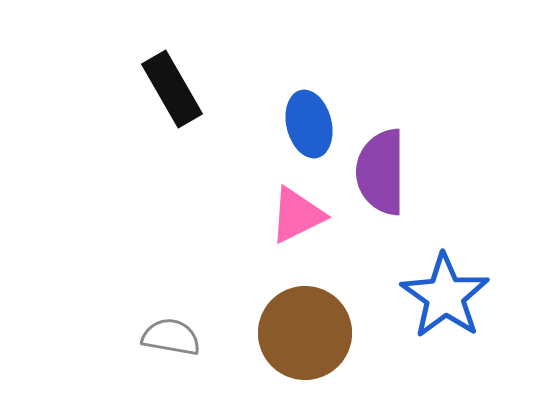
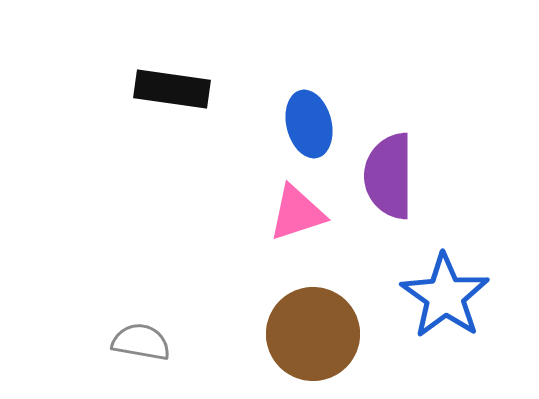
black rectangle: rotated 52 degrees counterclockwise
purple semicircle: moved 8 px right, 4 px down
pink triangle: moved 2 px up; rotated 8 degrees clockwise
brown circle: moved 8 px right, 1 px down
gray semicircle: moved 30 px left, 5 px down
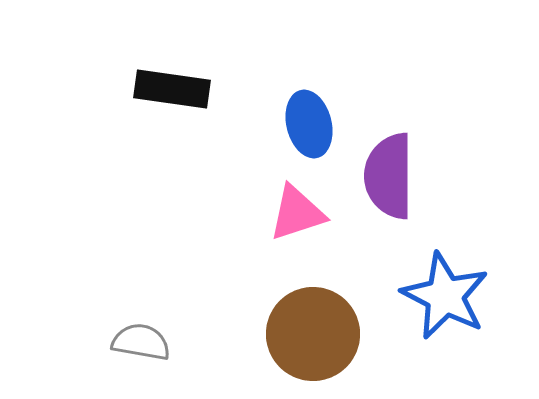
blue star: rotated 8 degrees counterclockwise
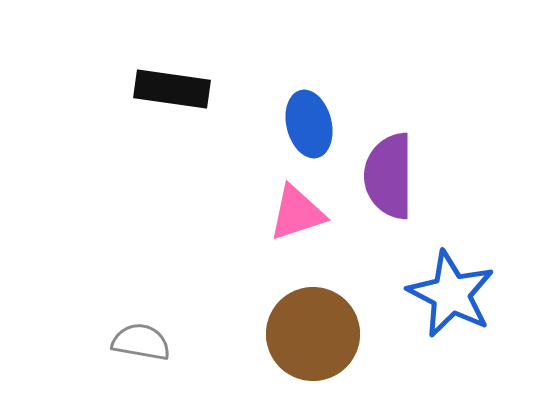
blue star: moved 6 px right, 2 px up
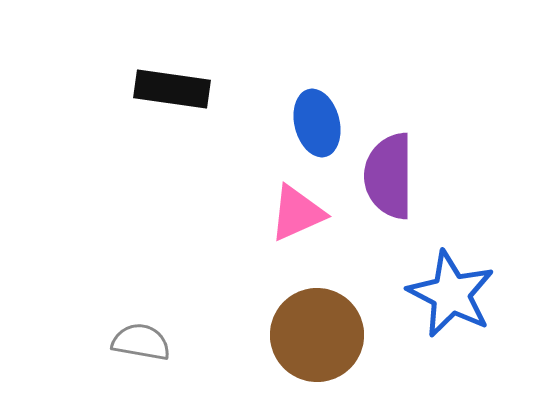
blue ellipse: moved 8 px right, 1 px up
pink triangle: rotated 6 degrees counterclockwise
brown circle: moved 4 px right, 1 px down
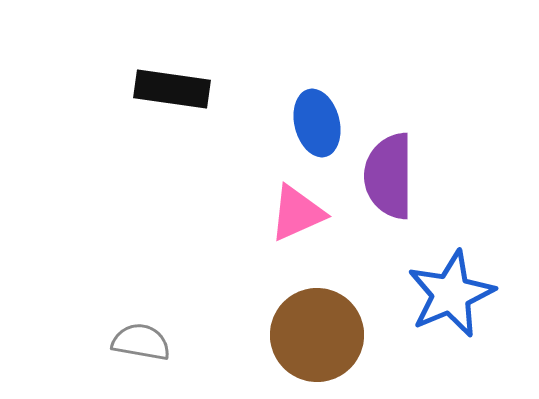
blue star: rotated 22 degrees clockwise
